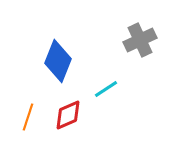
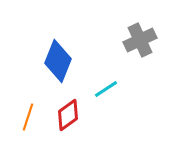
red diamond: rotated 12 degrees counterclockwise
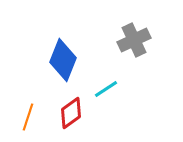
gray cross: moved 6 px left
blue diamond: moved 5 px right, 1 px up
red diamond: moved 3 px right, 2 px up
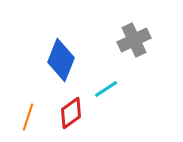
blue diamond: moved 2 px left
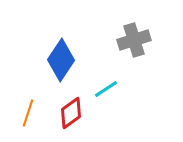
gray cross: rotated 8 degrees clockwise
blue diamond: rotated 12 degrees clockwise
orange line: moved 4 px up
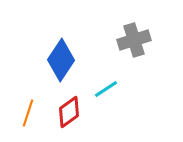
red diamond: moved 2 px left, 1 px up
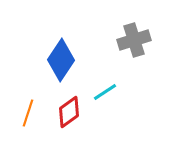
cyan line: moved 1 px left, 3 px down
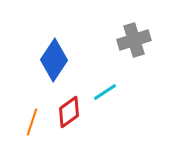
blue diamond: moved 7 px left
orange line: moved 4 px right, 9 px down
